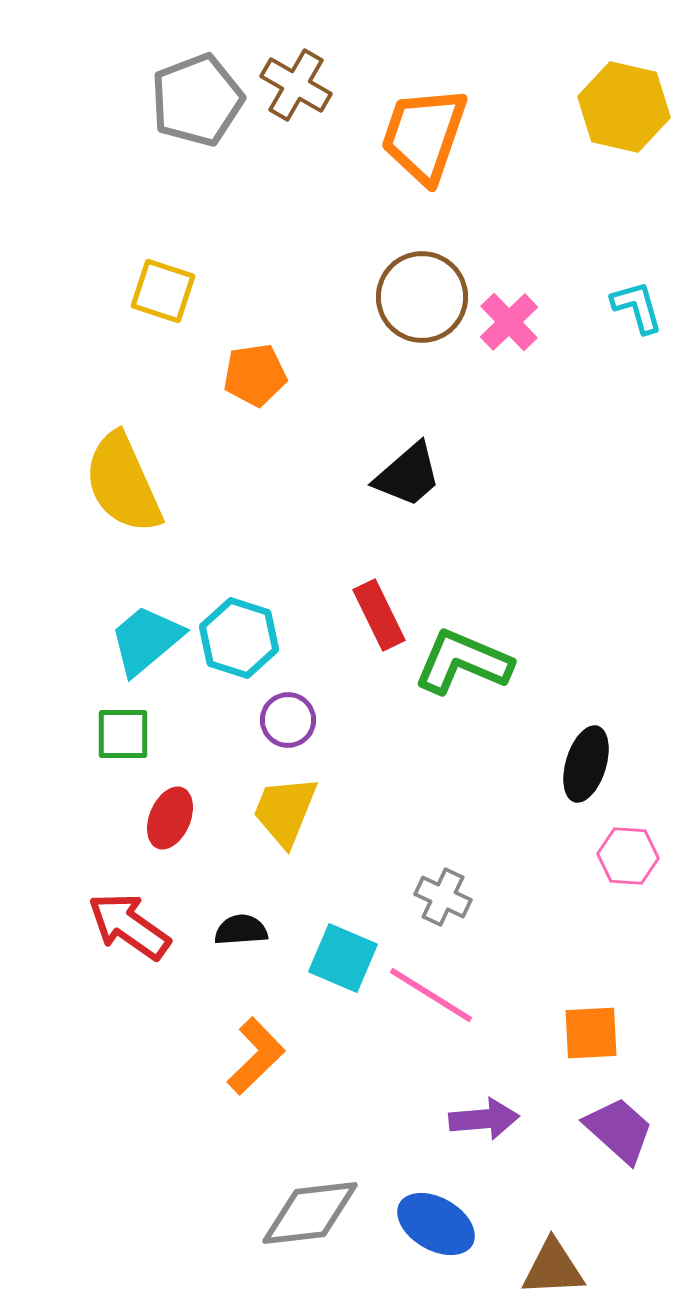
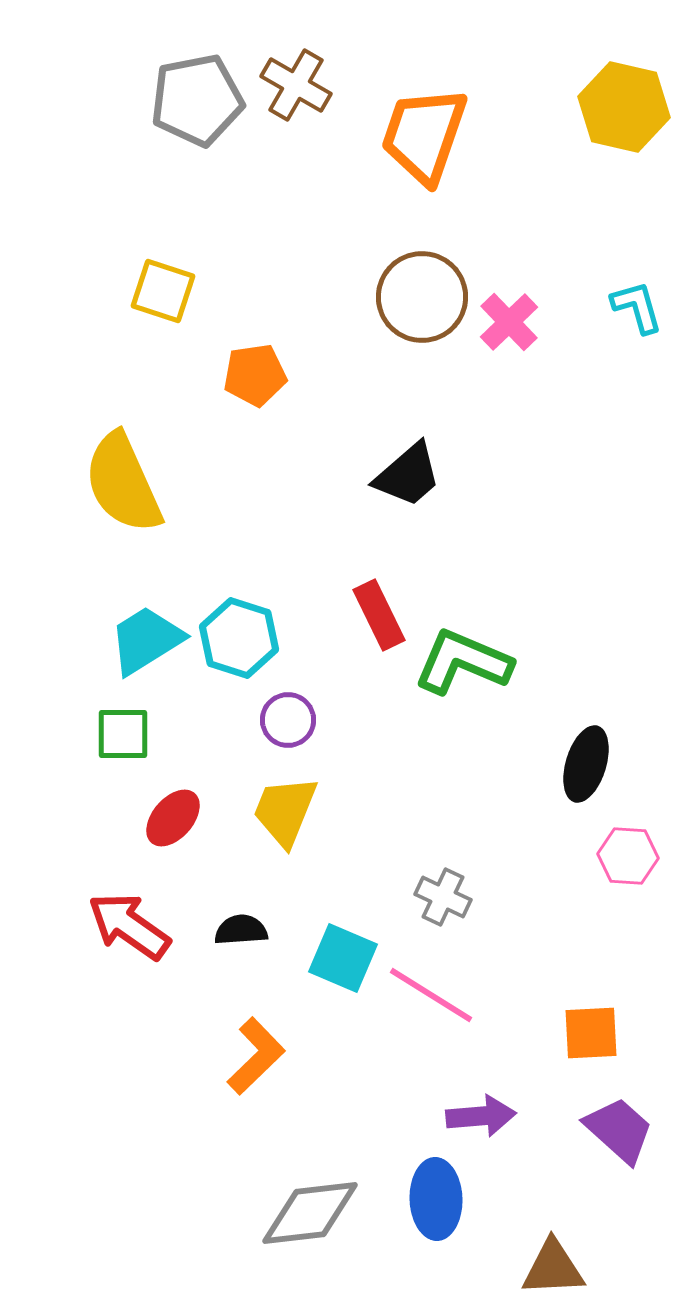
gray pentagon: rotated 10 degrees clockwise
cyan trapezoid: rotated 8 degrees clockwise
red ellipse: moved 3 px right; rotated 18 degrees clockwise
purple arrow: moved 3 px left, 3 px up
blue ellipse: moved 25 px up; rotated 58 degrees clockwise
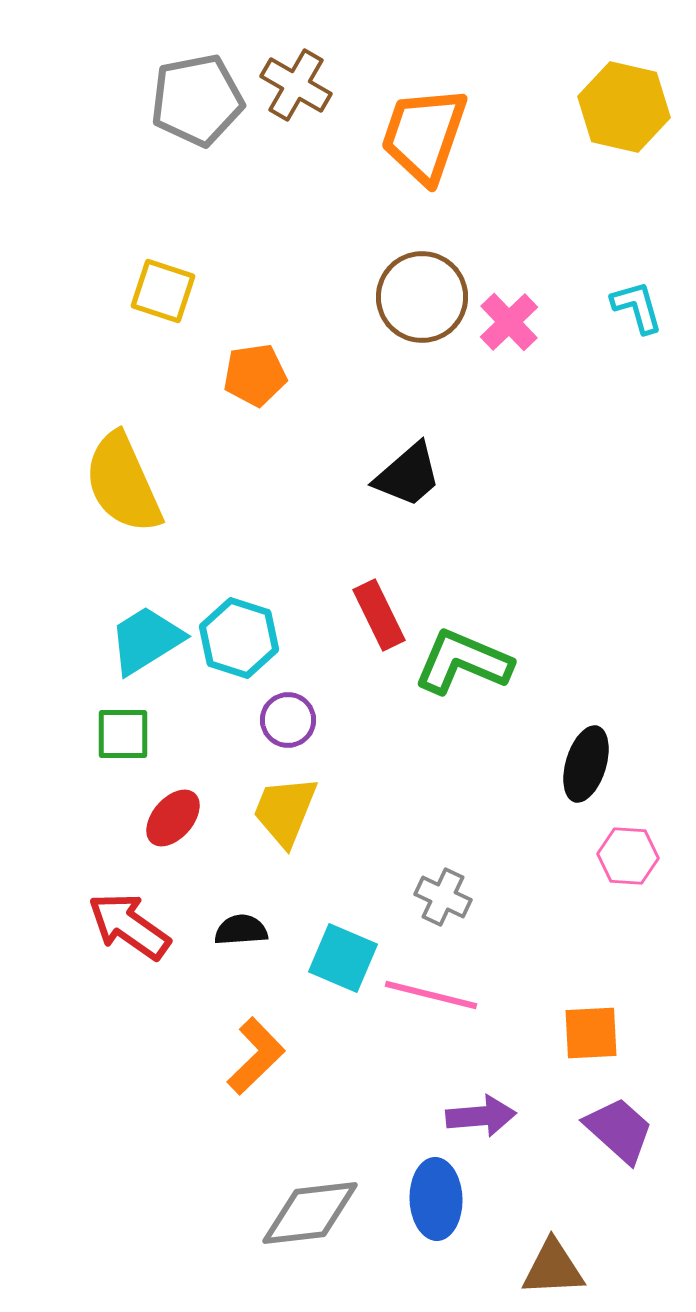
pink line: rotated 18 degrees counterclockwise
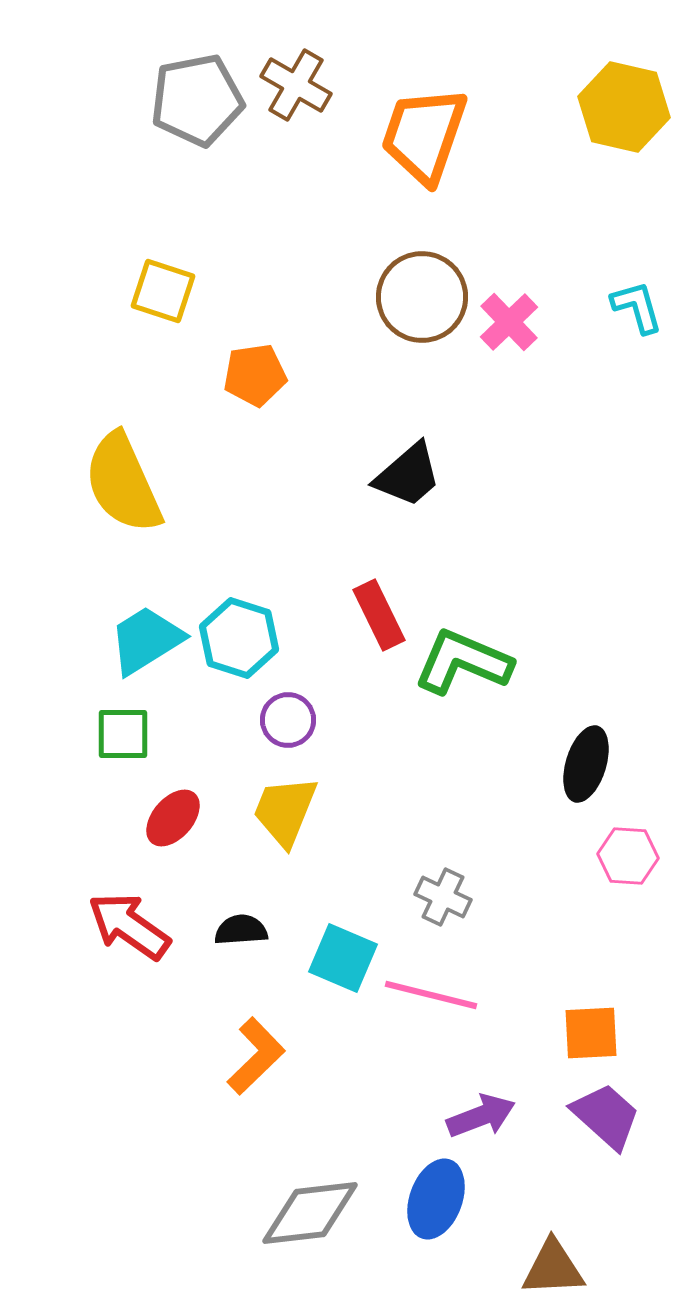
purple arrow: rotated 16 degrees counterclockwise
purple trapezoid: moved 13 px left, 14 px up
blue ellipse: rotated 22 degrees clockwise
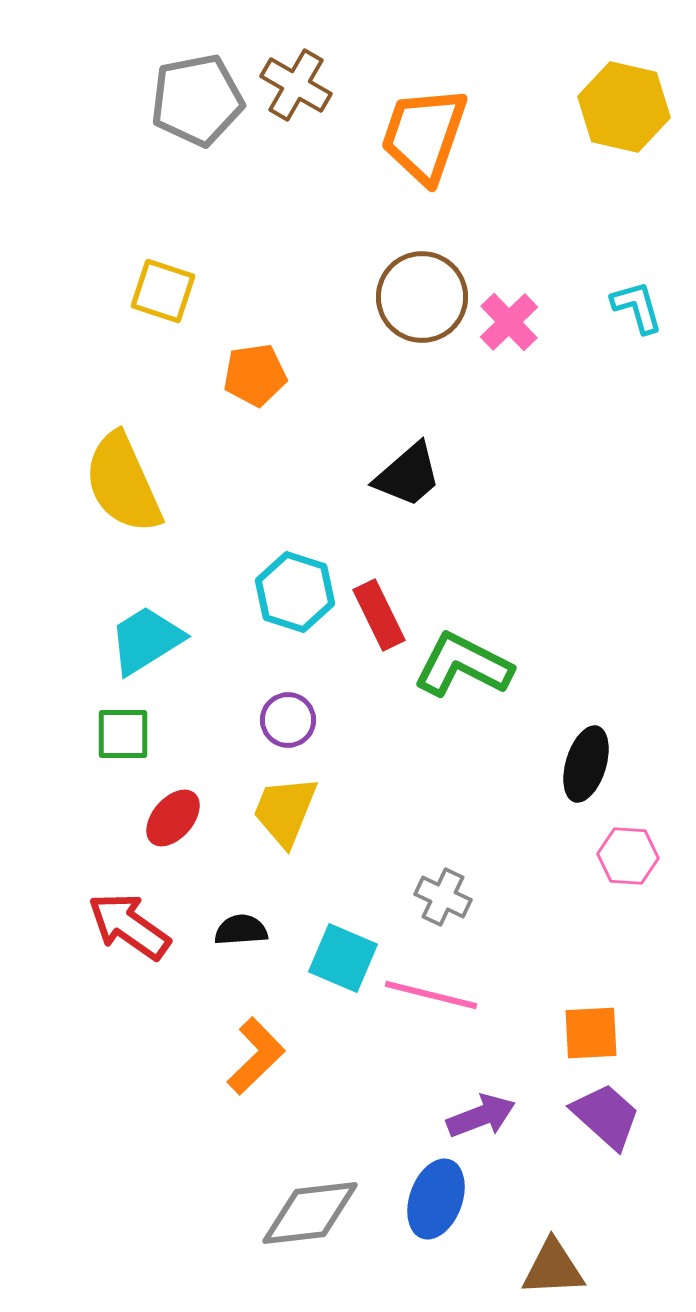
cyan hexagon: moved 56 px right, 46 px up
green L-shape: moved 3 px down; rotated 4 degrees clockwise
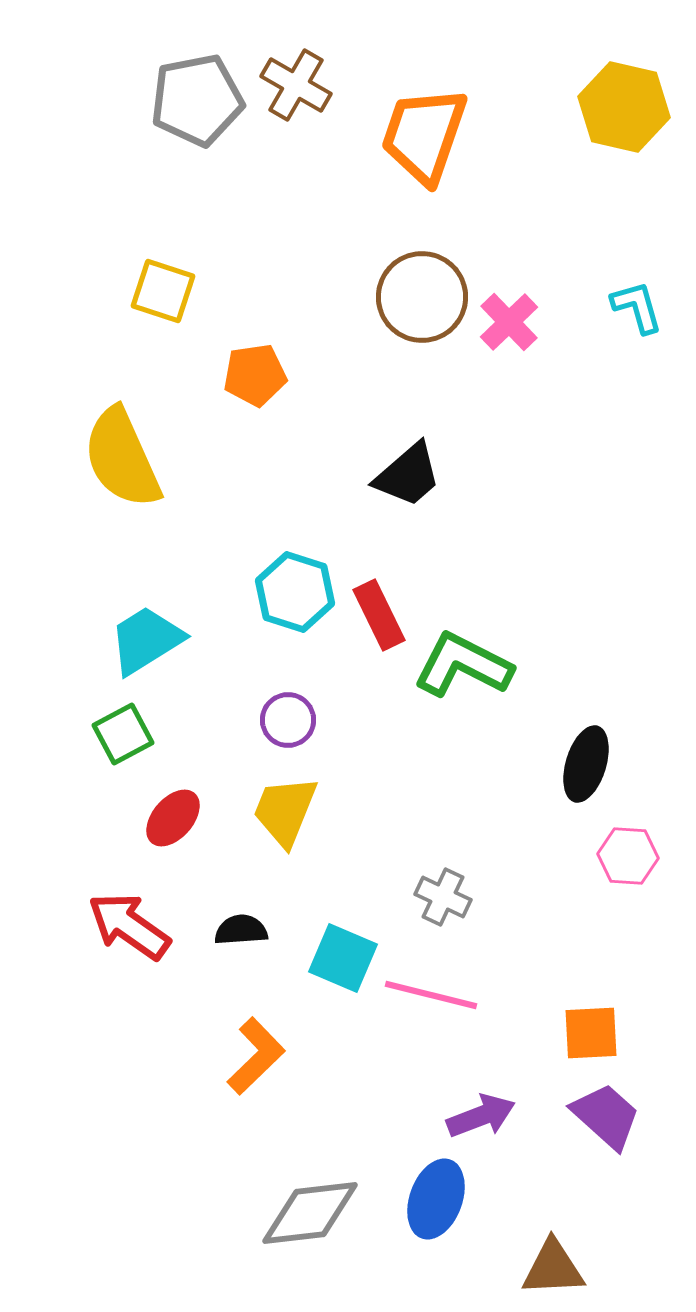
yellow semicircle: moved 1 px left, 25 px up
green square: rotated 28 degrees counterclockwise
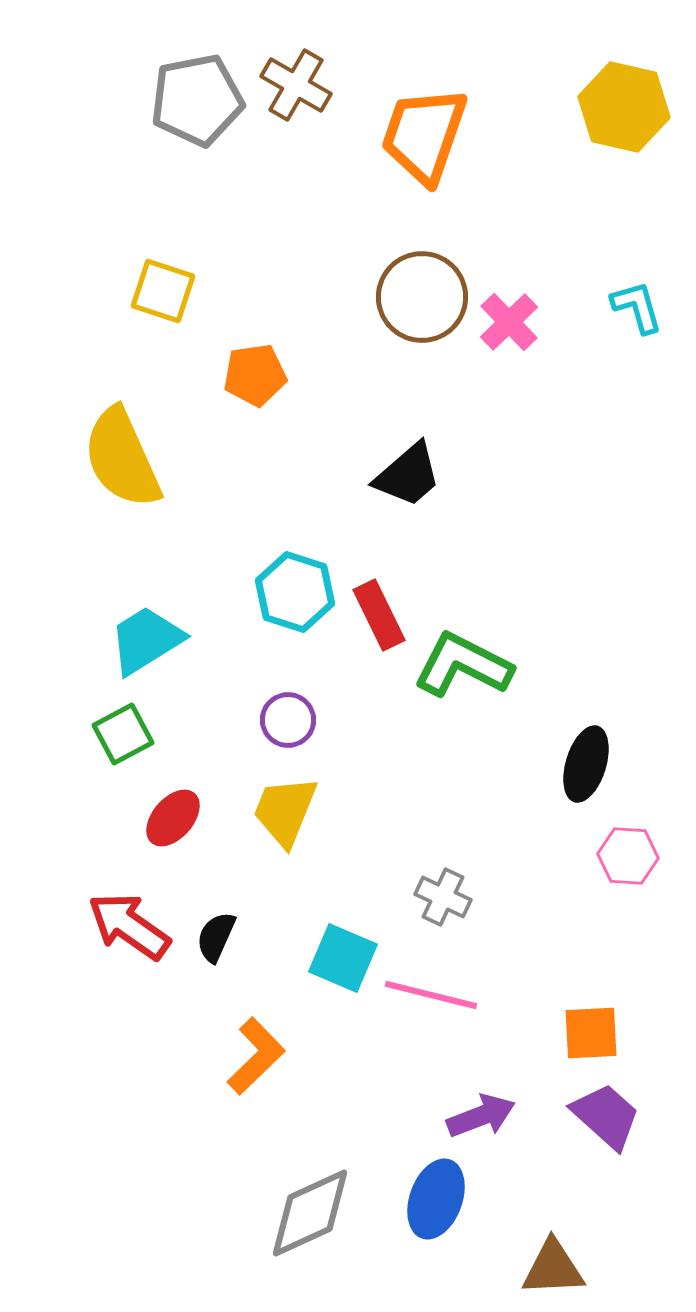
black semicircle: moved 25 px left, 7 px down; rotated 62 degrees counterclockwise
gray diamond: rotated 18 degrees counterclockwise
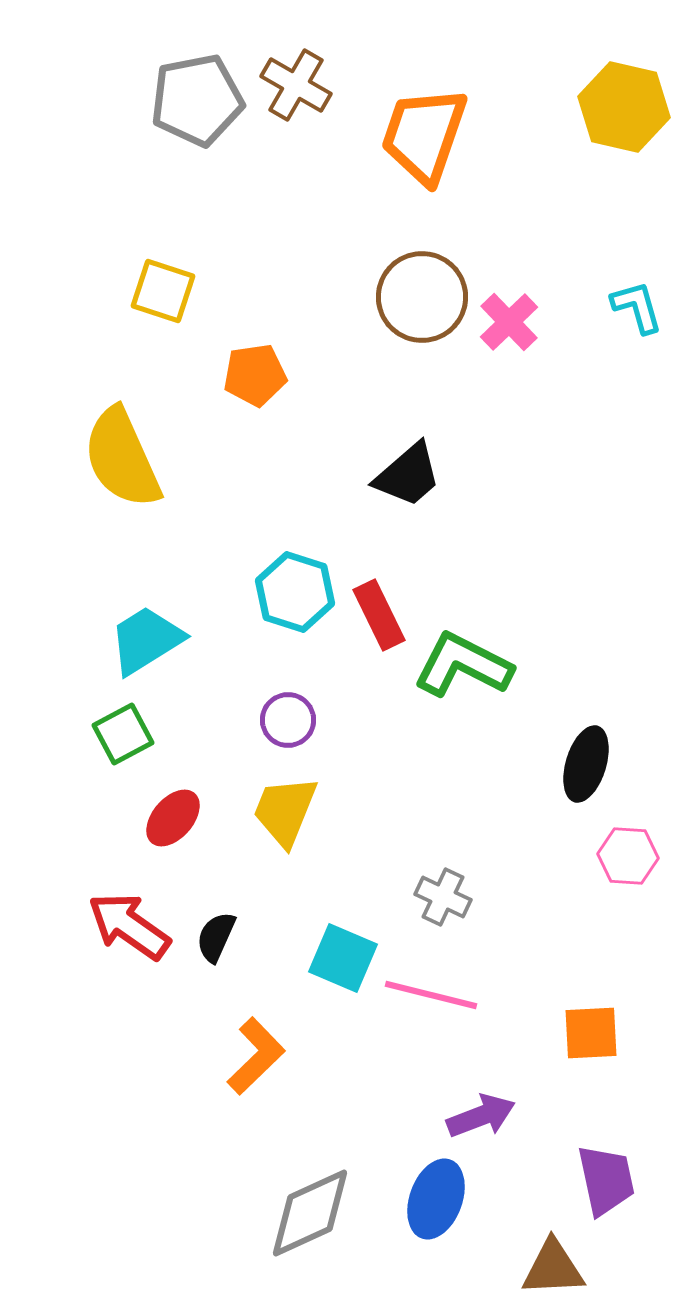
purple trapezoid: moved 64 px down; rotated 36 degrees clockwise
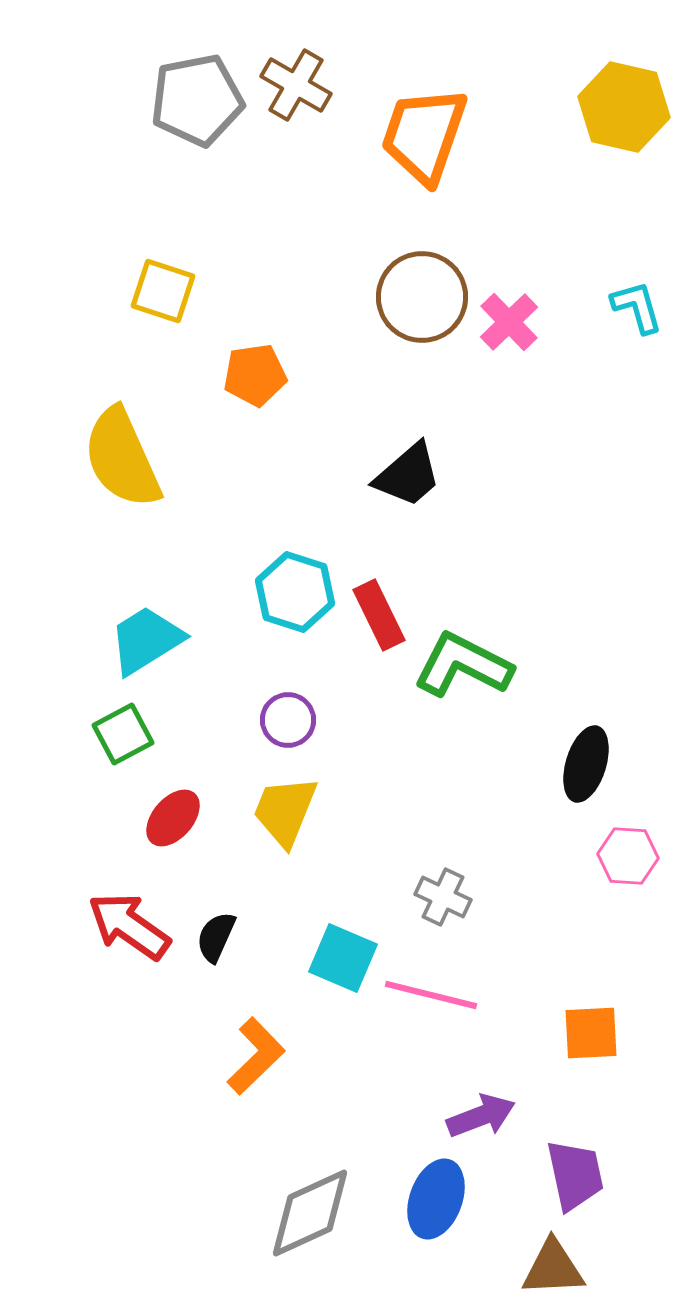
purple trapezoid: moved 31 px left, 5 px up
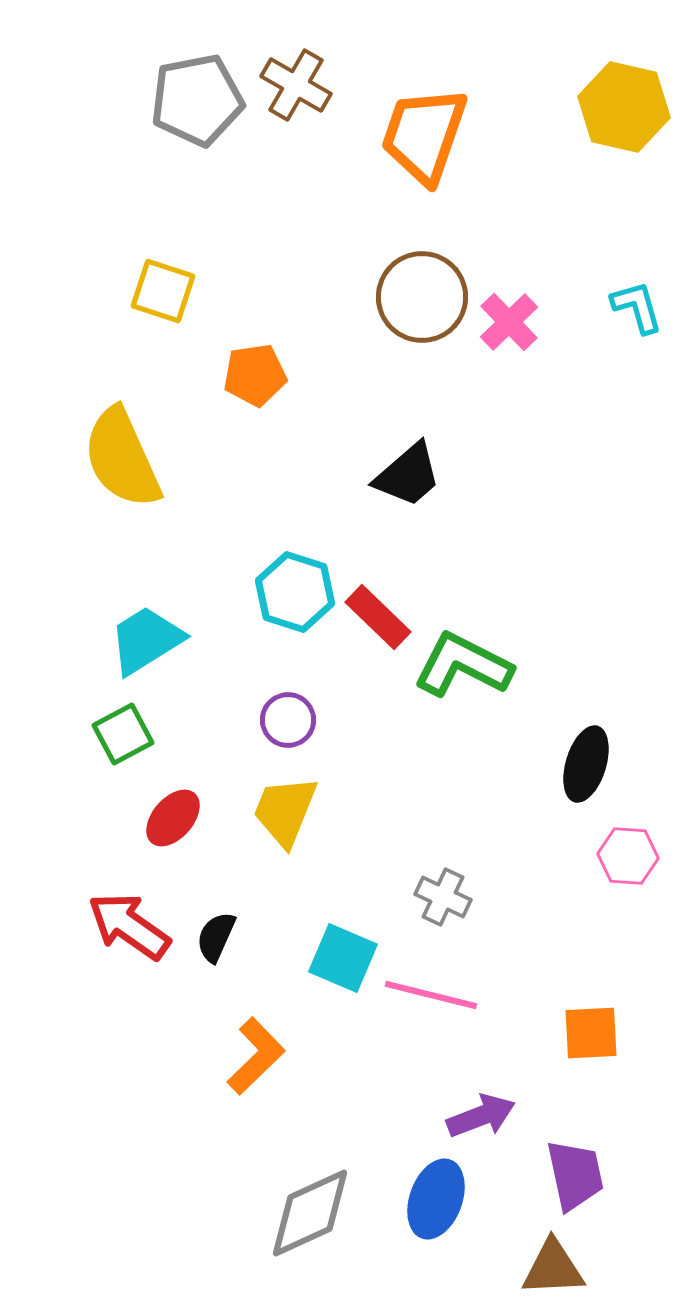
red rectangle: moved 1 px left, 2 px down; rotated 20 degrees counterclockwise
